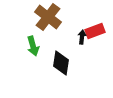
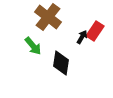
red rectangle: rotated 36 degrees counterclockwise
black arrow: rotated 24 degrees clockwise
green arrow: rotated 24 degrees counterclockwise
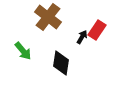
red rectangle: moved 2 px right, 1 px up
green arrow: moved 10 px left, 5 px down
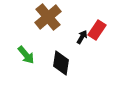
brown cross: rotated 12 degrees clockwise
green arrow: moved 3 px right, 4 px down
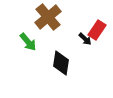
black arrow: moved 3 px right, 2 px down; rotated 104 degrees clockwise
green arrow: moved 2 px right, 13 px up
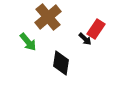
red rectangle: moved 1 px left, 1 px up
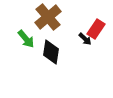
green arrow: moved 2 px left, 3 px up
black diamond: moved 10 px left, 11 px up
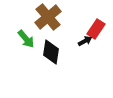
black arrow: moved 2 px down; rotated 72 degrees counterclockwise
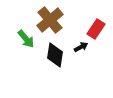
brown cross: moved 2 px right, 3 px down
black arrow: moved 4 px left, 6 px down
black diamond: moved 4 px right, 3 px down
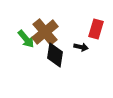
brown cross: moved 5 px left, 12 px down
red rectangle: rotated 18 degrees counterclockwise
black arrow: rotated 40 degrees clockwise
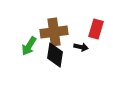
brown cross: moved 9 px right; rotated 32 degrees clockwise
green arrow: moved 3 px right, 7 px down; rotated 72 degrees clockwise
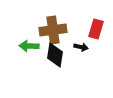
brown cross: moved 1 px left, 2 px up
green arrow: rotated 60 degrees clockwise
